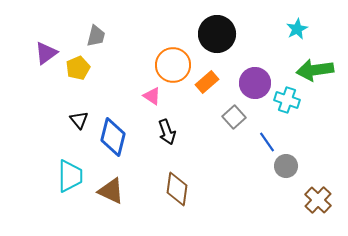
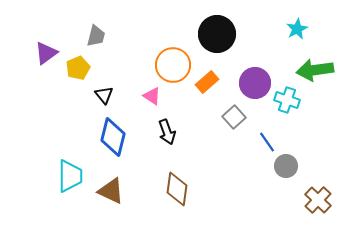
black triangle: moved 25 px right, 25 px up
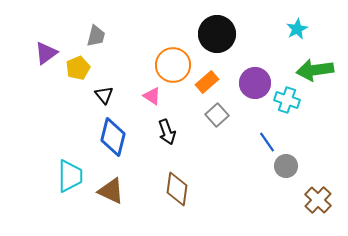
gray square: moved 17 px left, 2 px up
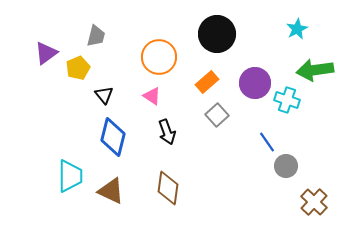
orange circle: moved 14 px left, 8 px up
brown diamond: moved 9 px left, 1 px up
brown cross: moved 4 px left, 2 px down
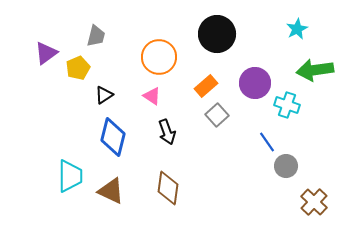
orange rectangle: moved 1 px left, 4 px down
black triangle: rotated 36 degrees clockwise
cyan cross: moved 5 px down
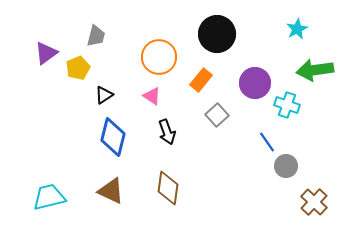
orange rectangle: moved 5 px left, 6 px up; rotated 10 degrees counterclockwise
cyan trapezoid: moved 21 px left, 21 px down; rotated 104 degrees counterclockwise
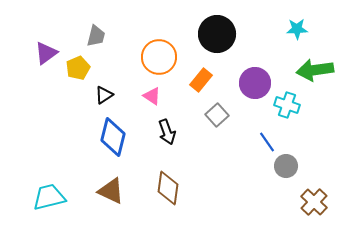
cyan star: rotated 25 degrees clockwise
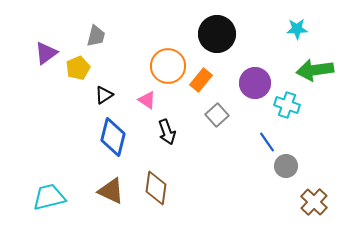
orange circle: moved 9 px right, 9 px down
pink triangle: moved 5 px left, 4 px down
brown diamond: moved 12 px left
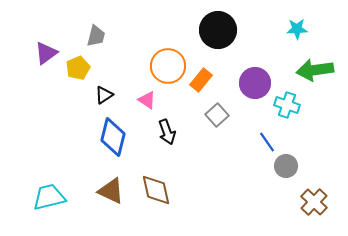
black circle: moved 1 px right, 4 px up
brown diamond: moved 2 px down; rotated 20 degrees counterclockwise
